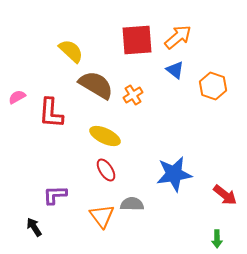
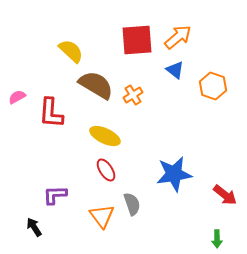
gray semicircle: rotated 70 degrees clockwise
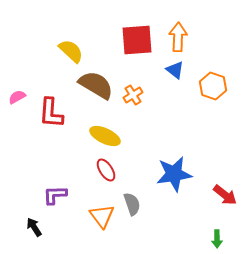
orange arrow: rotated 48 degrees counterclockwise
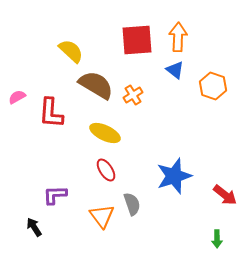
yellow ellipse: moved 3 px up
blue star: moved 2 px down; rotated 9 degrees counterclockwise
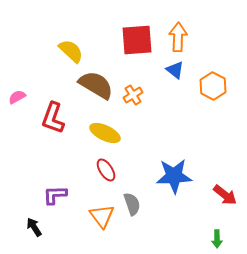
orange hexagon: rotated 8 degrees clockwise
red L-shape: moved 2 px right, 5 px down; rotated 16 degrees clockwise
blue star: rotated 15 degrees clockwise
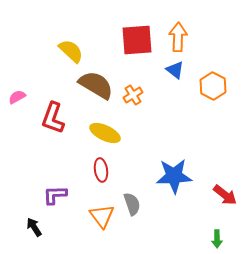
red ellipse: moved 5 px left; rotated 25 degrees clockwise
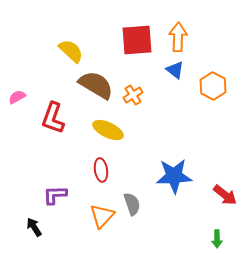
yellow ellipse: moved 3 px right, 3 px up
orange triangle: rotated 20 degrees clockwise
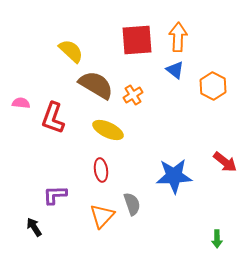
pink semicircle: moved 4 px right, 6 px down; rotated 36 degrees clockwise
red arrow: moved 33 px up
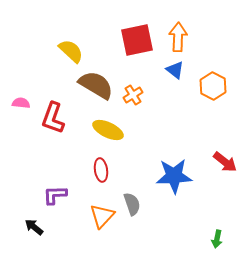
red square: rotated 8 degrees counterclockwise
black arrow: rotated 18 degrees counterclockwise
green arrow: rotated 12 degrees clockwise
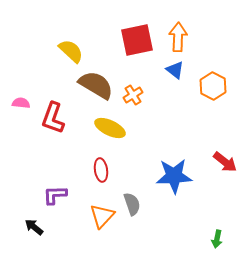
yellow ellipse: moved 2 px right, 2 px up
